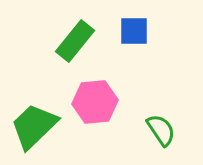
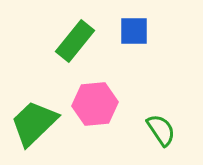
pink hexagon: moved 2 px down
green trapezoid: moved 3 px up
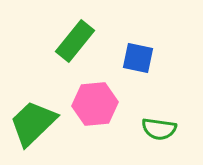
blue square: moved 4 px right, 27 px down; rotated 12 degrees clockwise
green trapezoid: moved 1 px left
green semicircle: moved 2 px left, 1 px up; rotated 132 degrees clockwise
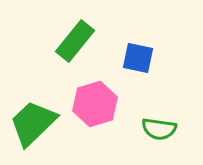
pink hexagon: rotated 12 degrees counterclockwise
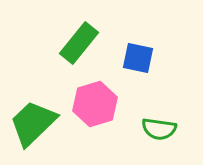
green rectangle: moved 4 px right, 2 px down
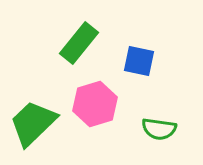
blue square: moved 1 px right, 3 px down
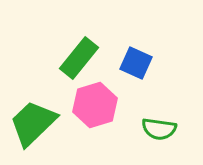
green rectangle: moved 15 px down
blue square: moved 3 px left, 2 px down; rotated 12 degrees clockwise
pink hexagon: moved 1 px down
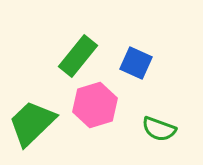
green rectangle: moved 1 px left, 2 px up
green trapezoid: moved 1 px left
green semicircle: rotated 12 degrees clockwise
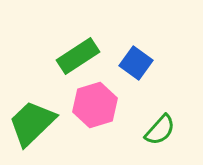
green rectangle: rotated 18 degrees clockwise
blue square: rotated 12 degrees clockwise
green semicircle: moved 1 px right, 1 px down; rotated 68 degrees counterclockwise
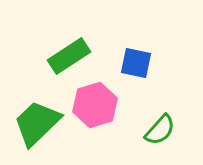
green rectangle: moved 9 px left
blue square: rotated 24 degrees counterclockwise
green trapezoid: moved 5 px right
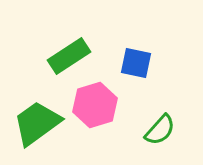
green trapezoid: rotated 8 degrees clockwise
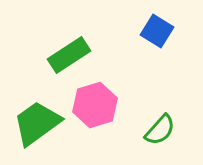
green rectangle: moved 1 px up
blue square: moved 21 px right, 32 px up; rotated 20 degrees clockwise
